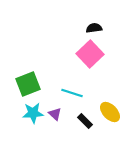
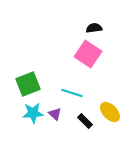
pink square: moved 2 px left; rotated 12 degrees counterclockwise
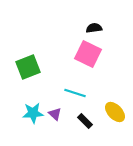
pink square: rotated 8 degrees counterclockwise
green square: moved 17 px up
cyan line: moved 3 px right
yellow ellipse: moved 5 px right
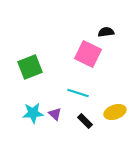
black semicircle: moved 12 px right, 4 px down
green square: moved 2 px right
cyan line: moved 3 px right
yellow ellipse: rotated 65 degrees counterclockwise
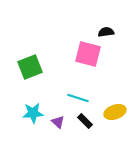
pink square: rotated 12 degrees counterclockwise
cyan line: moved 5 px down
purple triangle: moved 3 px right, 8 px down
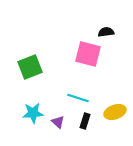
black rectangle: rotated 63 degrees clockwise
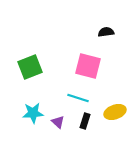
pink square: moved 12 px down
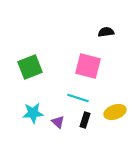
black rectangle: moved 1 px up
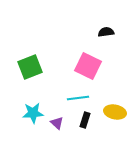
pink square: rotated 12 degrees clockwise
cyan line: rotated 25 degrees counterclockwise
yellow ellipse: rotated 30 degrees clockwise
purple triangle: moved 1 px left, 1 px down
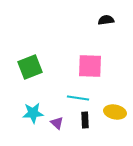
black semicircle: moved 12 px up
pink square: moved 2 px right; rotated 24 degrees counterclockwise
cyan line: rotated 15 degrees clockwise
black rectangle: rotated 21 degrees counterclockwise
